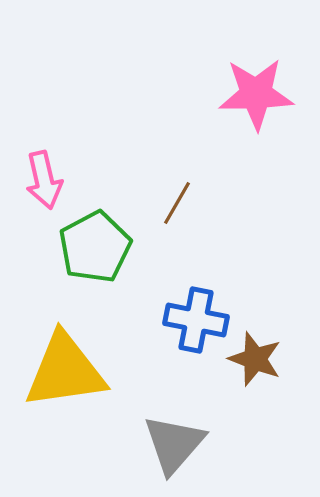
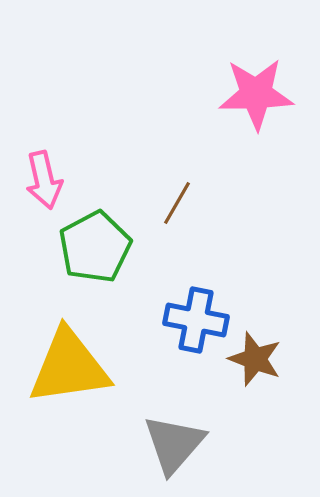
yellow triangle: moved 4 px right, 4 px up
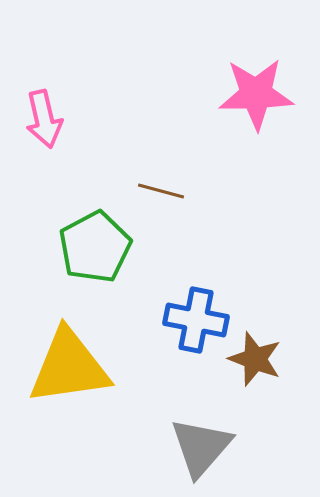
pink arrow: moved 61 px up
brown line: moved 16 px left, 12 px up; rotated 75 degrees clockwise
gray triangle: moved 27 px right, 3 px down
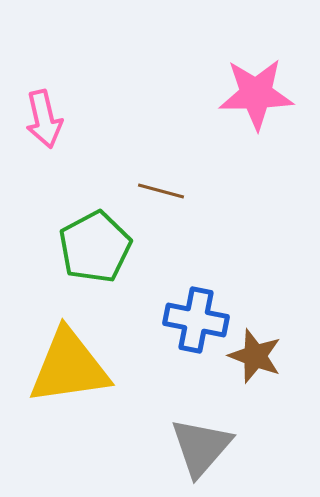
brown star: moved 3 px up
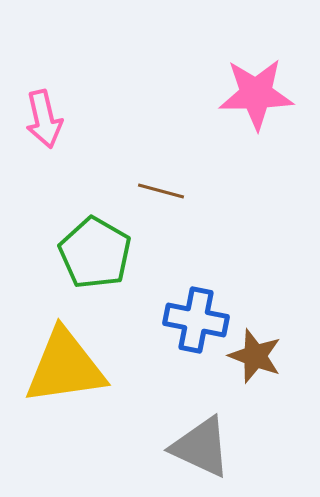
green pentagon: moved 6 px down; rotated 14 degrees counterclockwise
yellow triangle: moved 4 px left
gray triangle: rotated 46 degrees counterclockwise
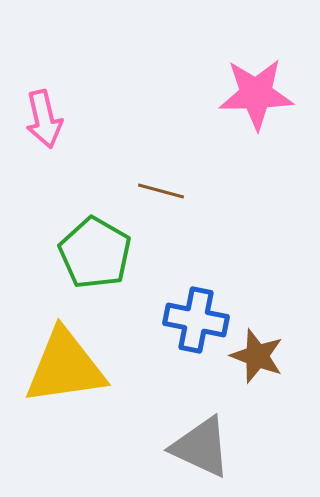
brown star: moved 2 px right
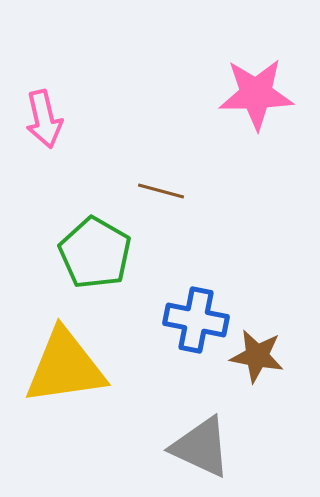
brown star: rotated 10 degrees counterclockwise
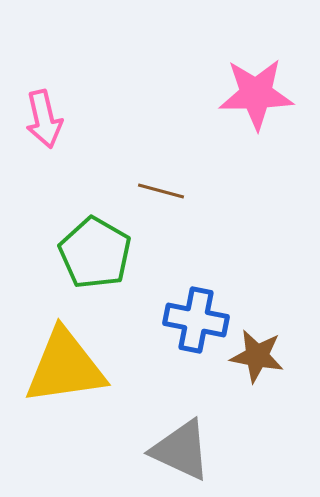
gray triangle: moved 20 px left, 3 px down
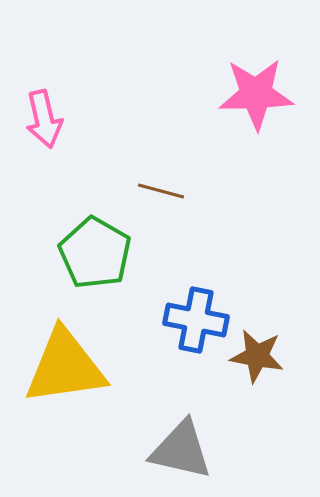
gray triangle: rotated 12 degrees counterclockwise
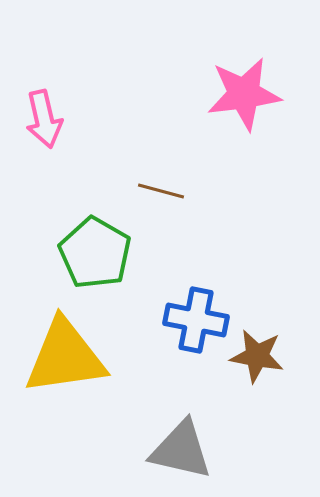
pink star: moved 12 px left; rotated 6 degrees counterclockwise
yellow triangle: moved 10 px up
